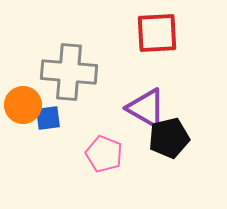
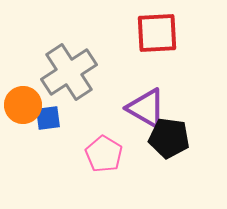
gray cross: rotated 38 degrees counterclockwise
black pentagon: rotated 21 degrees clockwise
pink pentagon: rotated 9 degrees clockwise
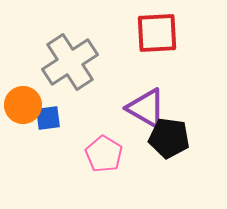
gray cross: moved 1 px right, 10 px up
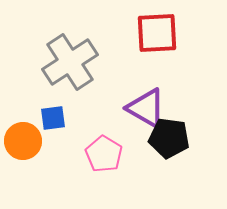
orange circle: moved 36 px down
blue square: moved 5 px right
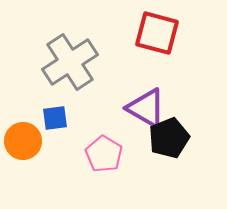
red square: rotated 18 degrees clockwise
blue square: moved 2 px right
black pentagon: rotated 30 degrees counterclockwise
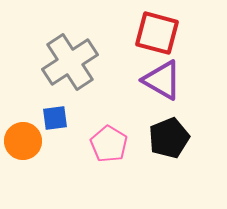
purple triangle: moved 16 px right, 28 px up
pink pentagon: moved 5 px right, 10 px up
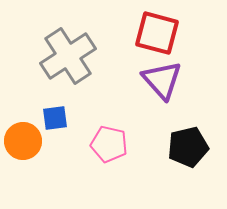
gray cross: moved 2 px left, 6 px up
purple triangle: rotated 18 degrees clockwise
black pentagon: moved 19 px right, 9 px down; rotated 9 degrees clockwise
pink pentagon: rotated 18 degrees counterclockwise
